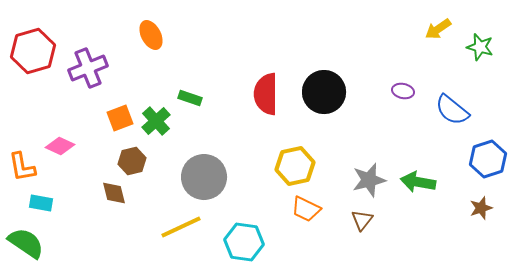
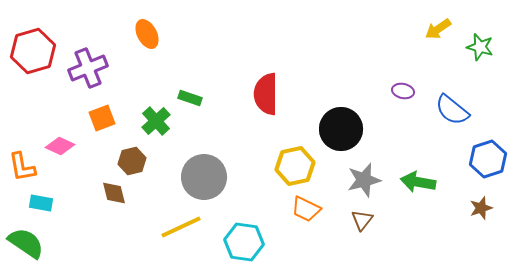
orange ellipse: moved 4 px left, 1 px up
black circle: moved 17 px right, 37 px down
orange square: moved 18 px left
gray star: moved 5 px left
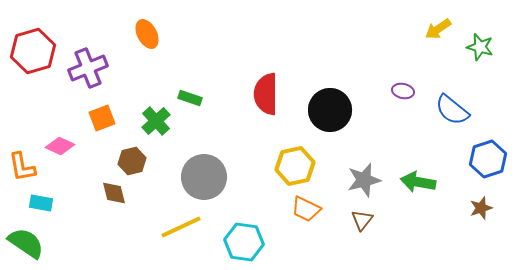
black circle: moved 11 px left, 19 px up
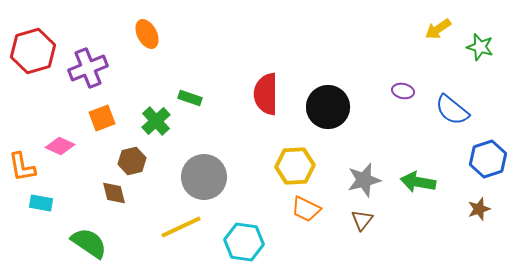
black circle: moved 2 px left, 3 px up
yellow hexagon: rotated 9 degrees clockwise
brown star: moved 2 px left, 1 px down
green semicircle: moved 63 px right
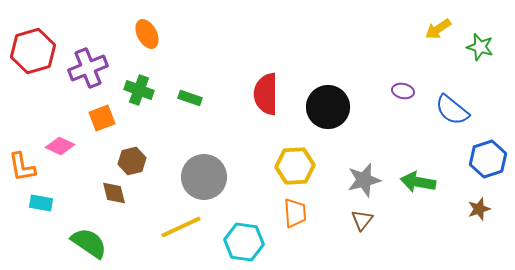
green cross: moved 17 px left, 31 px up; rotated 28 degrees counterclockwise
orange trapezoid: moved 11 px left, 4 px down; rotated 120 degrees counterclockwise
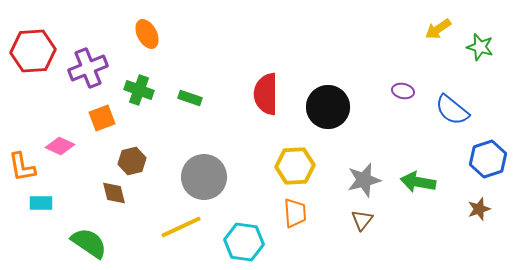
red hexagon: rotated 12 degrees clockwise
cyan rectangle: rotated 10 degrees counterclockwise
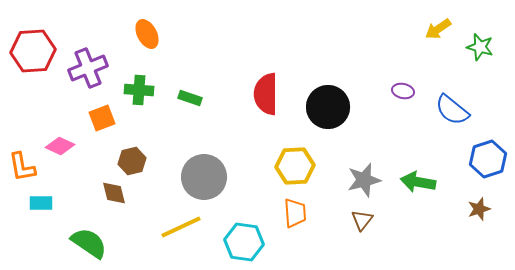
green cross: rotated 16 degrees counterclockwise
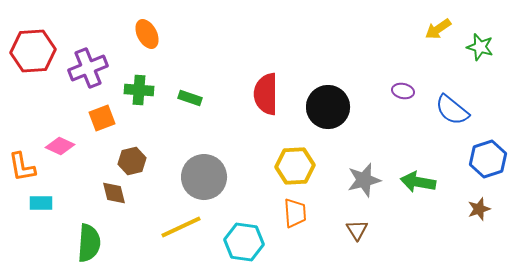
brown triangle: moved 5 px left, 10 px down; rotated 10 degrees counterclockwise
green semicircle: rotated 60 degrees clockwise
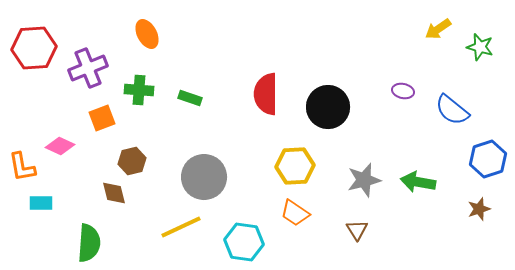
red hexagon: moved 1 px right, 3 px up
orange trapezoid: rotated 128 degrees clockwise
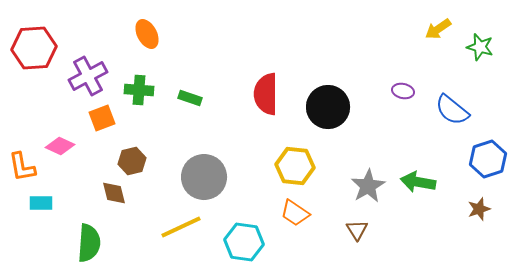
purple cross: moved 8 px down; rotated 6 degrees counterclockwise
yellow hexagon: rotated 9 degrees clockwise
gray star: moved 4 px right, 6 px down; rotated 16 degrees counterclockwise
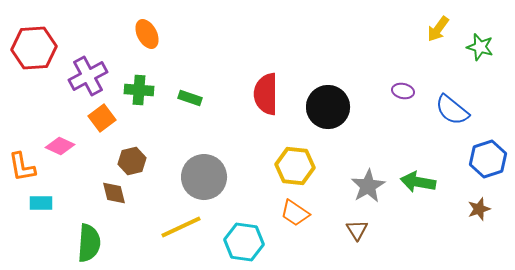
yellow arrow: rotated 20 degrees counterclockwise
orange square: rotated 16 degrees counterclockwise
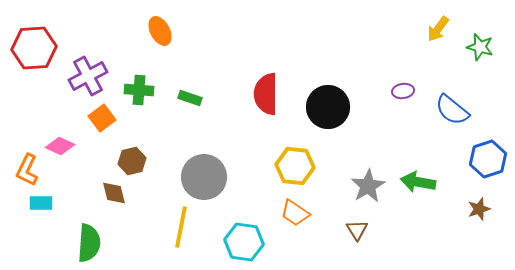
orange ellipse: moved 13 px right, 3 px up
purple ellipse: rotated 20 degrees counterclockwise
orange L-shape: moved 5 px right, 3 px down; rotated 36 degrees clockwise
yellow line: rotated 54 degrees counterclockwise
